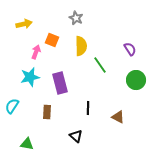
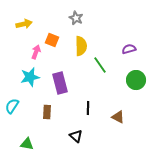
purple semicircle: moved 1 px left; rotated 72 degrees counterclockwise
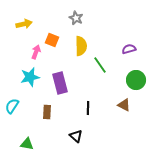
brown triangle: moved 6 px right, 12 px up
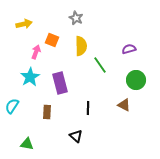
cyan star: rotated 18 degrees counterclockwise
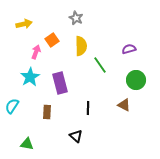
orange square: rotated 32 degrees clockwise
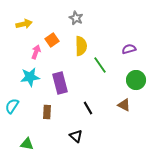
cyan star: rotated 24 degrees clockwise
black line: rotated 32 degrees counterclockwise
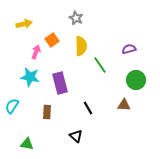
cyan star: rotated 18 degrees clockwise
brown triangle: rotated 24 degrees counterclockwise
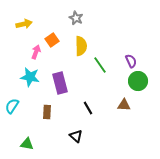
purple semicircle: moved 2 px right, 12 px down; rotated 80 degrees clockwise
green circle: moved 2 px right, 1 px down
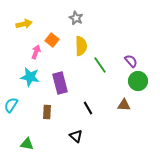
orange square: rotated 16 degrees counterclockwise
purple semicircle: rotated 16 degrees counterclockwise
cyan semicircle: moved 1 px left, 1 px up
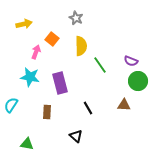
orange square: moved 1 px up
purple semicircle: rotated 152 degrees clockwise
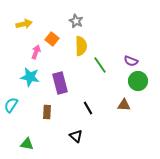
gray star: moved 3 px down
